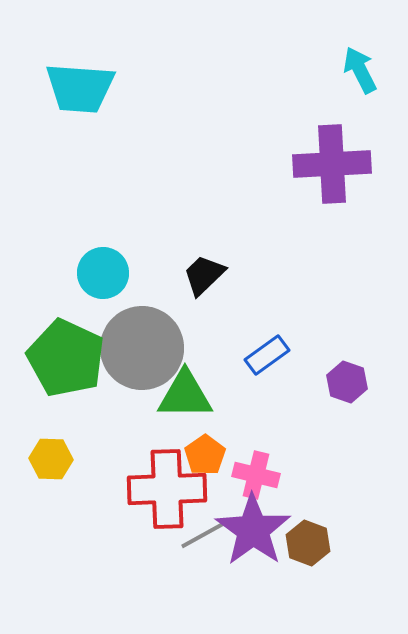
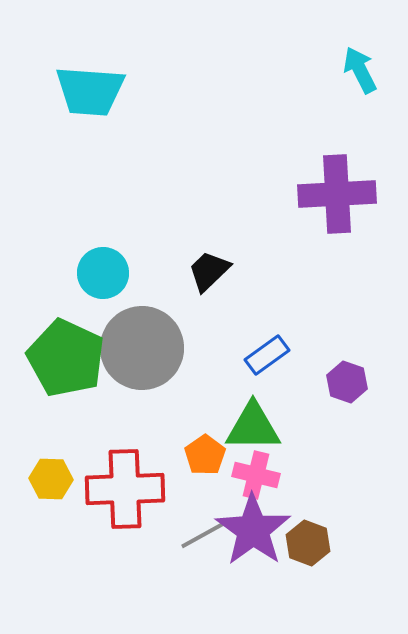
cyan trapezoid: moved 10 px right, 3 px down
purple cross: moved 5 px right, 30 px down
black trapezoid: moved 5 px right, 4 px up
green triangle: moved 68 px right, 32 px down
yellow hexagon: moved 20 px down
red cross: moved 42 px left
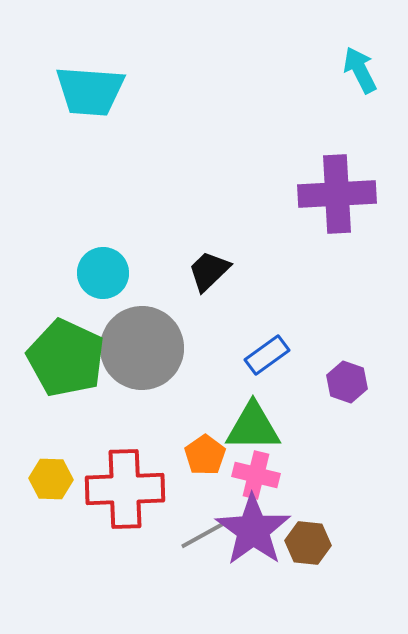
brown hexagon: rotated 15 degrees counterclockwise
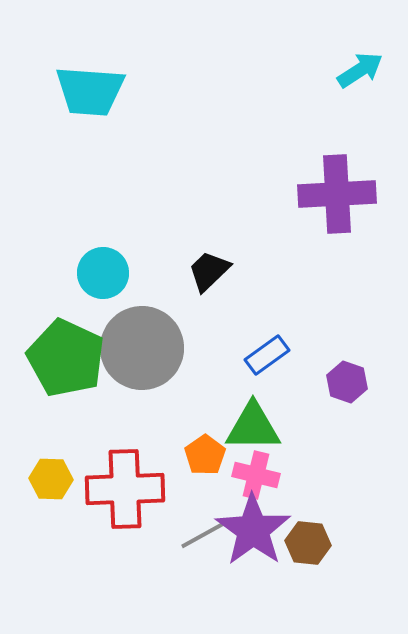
cyan arrow: rotated 84 degrees clockwise
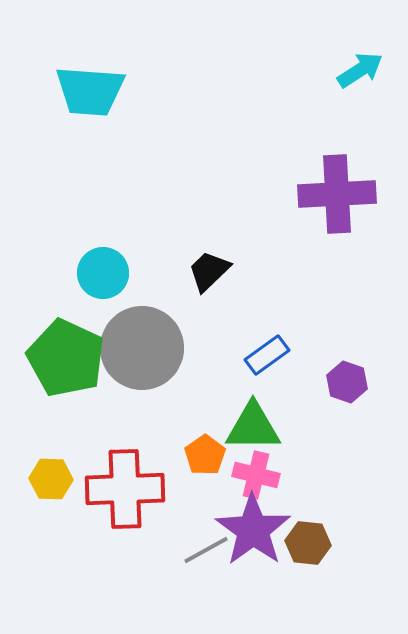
gray line: moved 3 px right, 15 px down
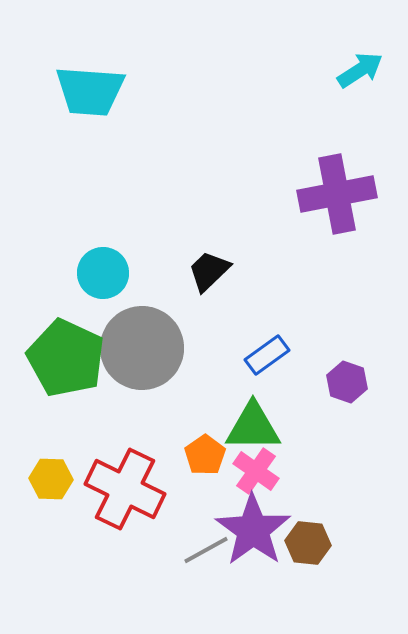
purple cross: rotated 8 degrees counterclockwise
pink cross: moved 4 px up; rotated 21 degrees clockwise
red cross: rotated 28 degrees clockwise
